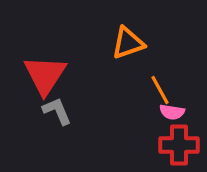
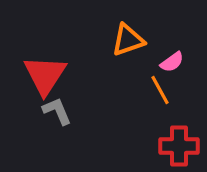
orange triangle: moved 3 px up
pink semicircle: moved 50 px up; rotated 45 degrees counterclockwise
red cross: moved 1 px down
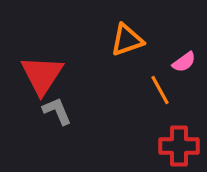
orange triangle: moved 1 px left
pink semicircle: moved 12 px right
red triangle: moved 3 px left
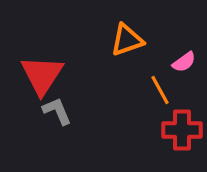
red cross: moved 3 px right, 16 px up
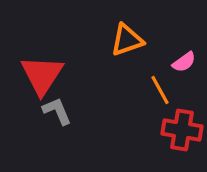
red cross: rotated 9 degrees clockwise
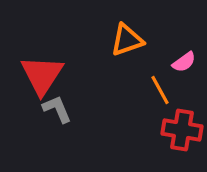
gray L-shape: moved 2 px up
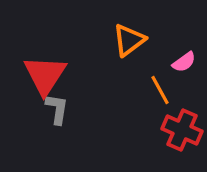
orange triangle: moved 2 px right; rotated 18 degrees counterclockwise
red triangle: moved 3 px right
gray L-shape: rotated 32 degrees clockwise
red cross: rotated 15 degrees clockwise
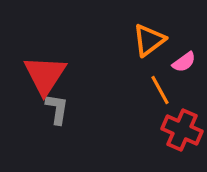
orange triangle: moved 20 px right
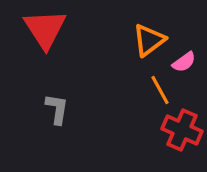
red triangle: moved 46 px up; rotated 6 degrees counterclockwise
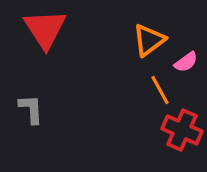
pink semicircle: moved 2 px right
gray L-shape: moved 26 px left; rotated 12 degrees counterclockwise
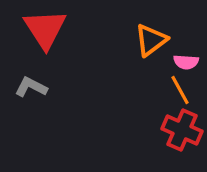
orange triangle: moved 2 px right
pink semicircle: rotated 40 degrees clockwise
orange line: moved 20 px right
gray L-shape: moved 22 px up; rotated 60 degrees counterclockwise
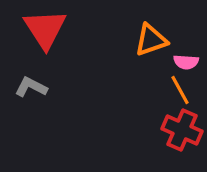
orange triangle: rotated 18 degrees clockwise
